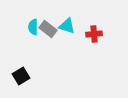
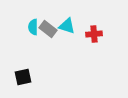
black square: moved 2 px right, 1 px down; rotated 18 degrees clockwise
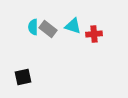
cyan triangle: moved 6 px right
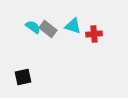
cyan semicircle: rotated 126 degrees clockwise
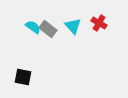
cyan triangle: rotated 30 degrees clockwise
red cross: moved 5 px right, 11 px up; rotated 35 degrees clockwise
black square: rotated 24 degrees clockwise
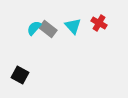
cyan semicircle: moved 1 px right, 1 px down; rotated 84 degrees counterclockwise
black square: moved 3 px left, 2 px up; rotated 18 degrees clockwise
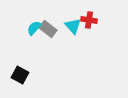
red cross: moved 10 px left, 3 px up; rotated 21 degrees counterclockwise
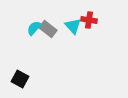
black square: moved 4 px down
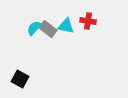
red cross: moved 1 px left, 1 px down
cyan triangle: moved 7 px left; rotated 36 degrees counterclockwise
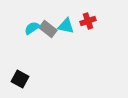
red cross: rotated 28 degrees counterclockwise
cyan semicircle: moved 2 px left; rotated 14 degrees clockwise
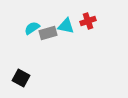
gray rectangle: moved 4 px down; rotated 54 degrees counterclockwise
black square: moved 1 px right, 1 px up
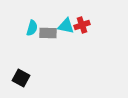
red cross: moved 6 px left, 4 px down
cyan semicircle: rotated 140 degrees clockwise
gray rectangle: rotated 18 degrees clockwise
